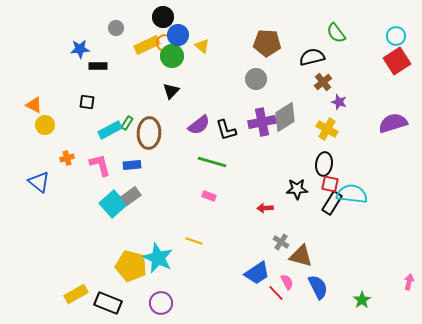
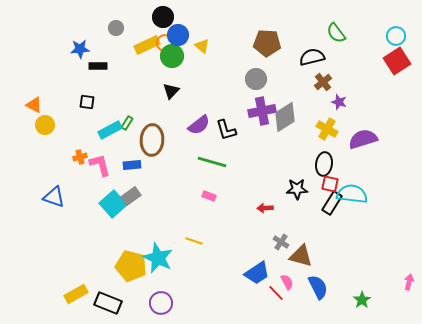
purple cross at (262, 122): moved 11 px up
purple semicircle at (393, 123): moved 30 px left, 16 px down
brown ellipse at (149, 133): moved 3 px right, 7 px down
orange cross at (67, 158): moved 13 px right, 1 px up
blue triangle at (39, 182): moved 15 px right, 15 px down; rotated 20 degrees counterclockwise
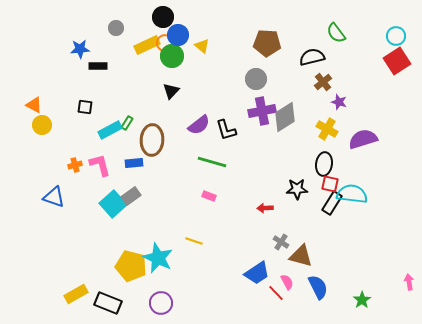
black square at (87, 102): moved 2 px left, 5 px down
yellow circle at (45, 125): moved 3 px left
orange cross at (80, 157): moved 5 px left, 8 px down
blue rectangle at (132, 165): moved 2 px right, 2 px up
pink arrow at (409, 282): rotated 21 degrees counterclockwise
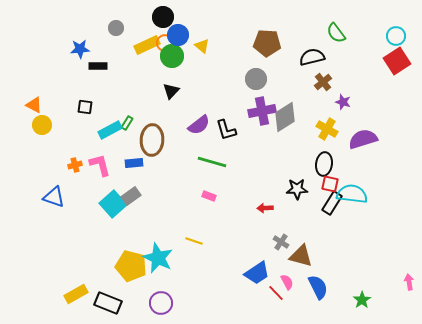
purple star at (339, 102): moved 4 px right
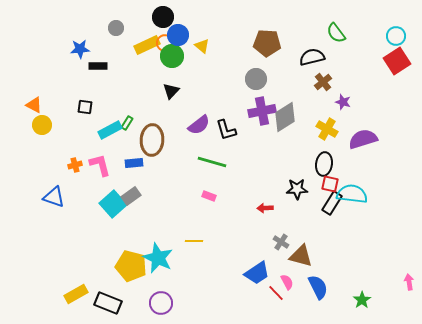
yellow line at (194, 241): rotated 18 degrees counterclockwise
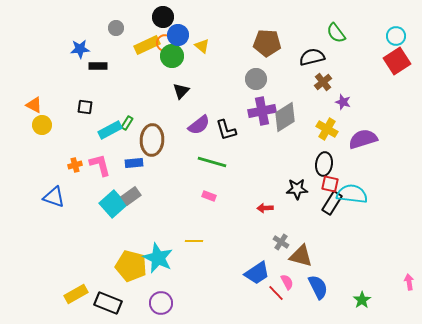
black triangle at (171, 91): moved 10 px right
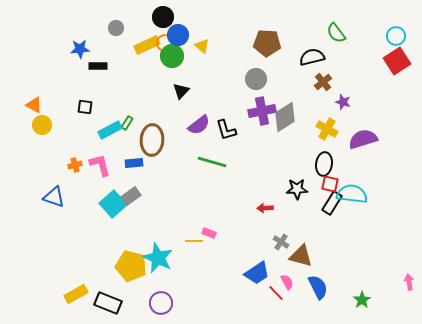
pink rectangle at (209, 196): moved 37 px down
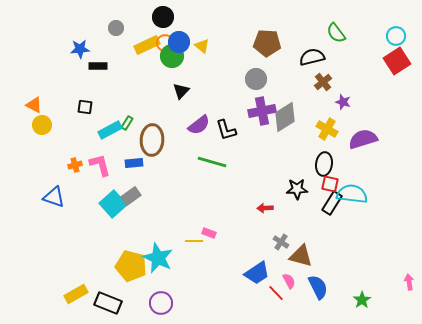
blue circle at (178, 35): moved 1 px right, 7 px down
pink semicircle at (287, 282): moved 2 px right, 1 px up
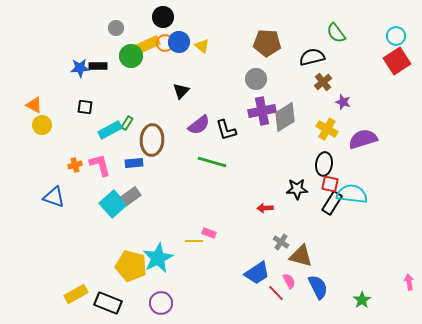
blue star at (80, 49): moved 19 px down
green circle at (172, 56): moved 41 px left
cyan star at (158, 258): rotated 20 degrees clockwise
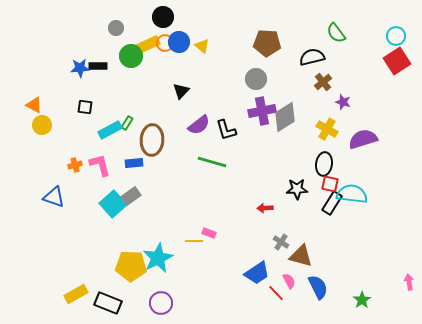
yellow pentagon at (131, 266): rotated 12 degrees counterclockwise
